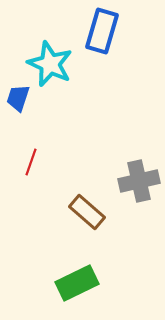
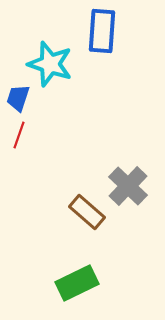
blue rectangle: rotated 12 degrees counterclockwise
cyan star: rotated 6 degrees counterclockwise
red line: moved 12 px left, 27 px up
gray cross: moved 11 px left, 5 px down; rotated 33 degrees counterclockwise
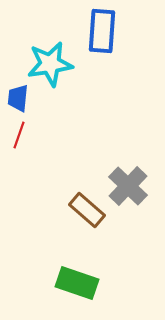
cyan star: rotated 27 degrees counterclockwise
blue trapezoid: rotated 12 degrees counterclockwise
brown rectangle: moved 2 px up
green rectangle: rotated 45 degrees clockwise
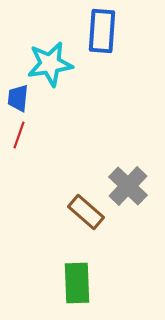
brown rectangle: moved 1 px left, 2 px down
green rectangle: rotated 69 degrees clockwise
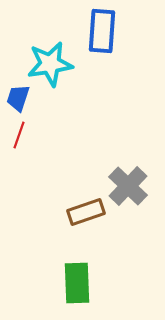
blue trapezoid: rotated 12 degrees clockwise
brown rectangle: rotated 60 degrees counterclockwise
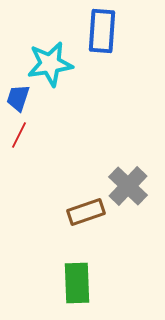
red line: rotated 8 degrees clockwise
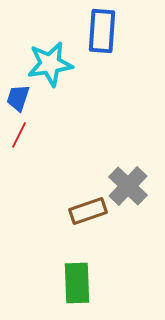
brown rectangle: moved 2 px right, 1 px up
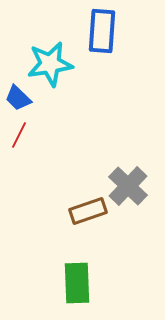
blue trapezoid: rotated 64 degrees counterclockwise
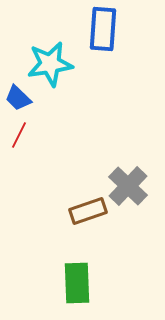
blue rectangle: moved 1 px right, 2 px up
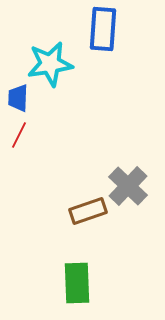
blue trapezoid: rotated 48 degrees clockwise
